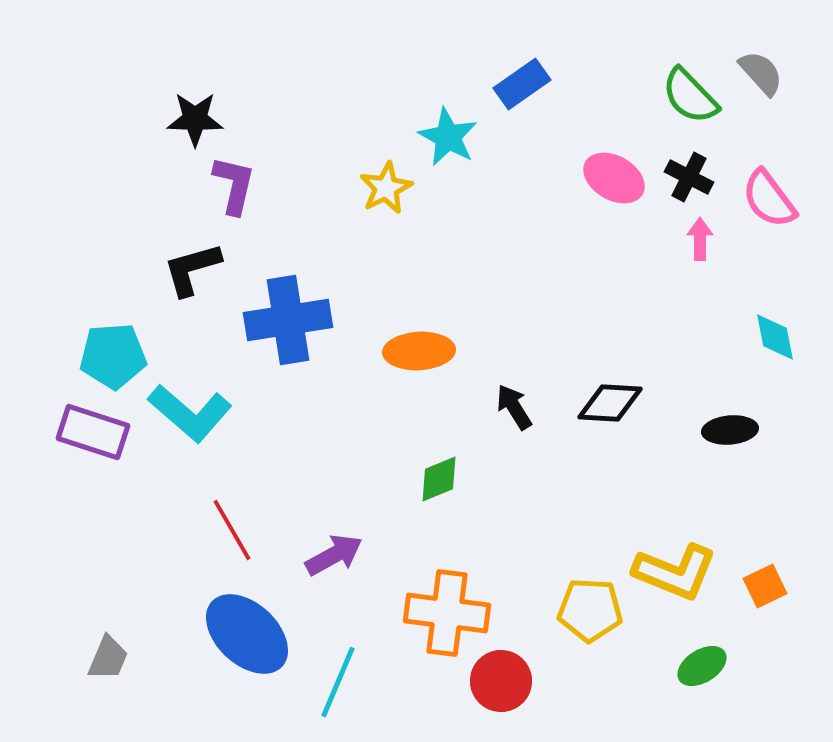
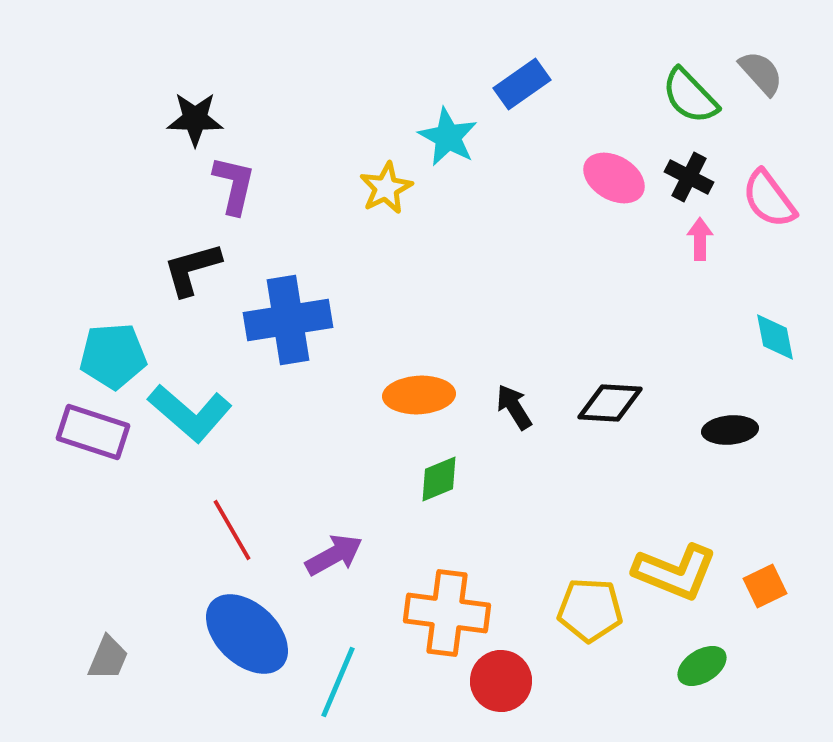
orange ellipse: moved 44 px down
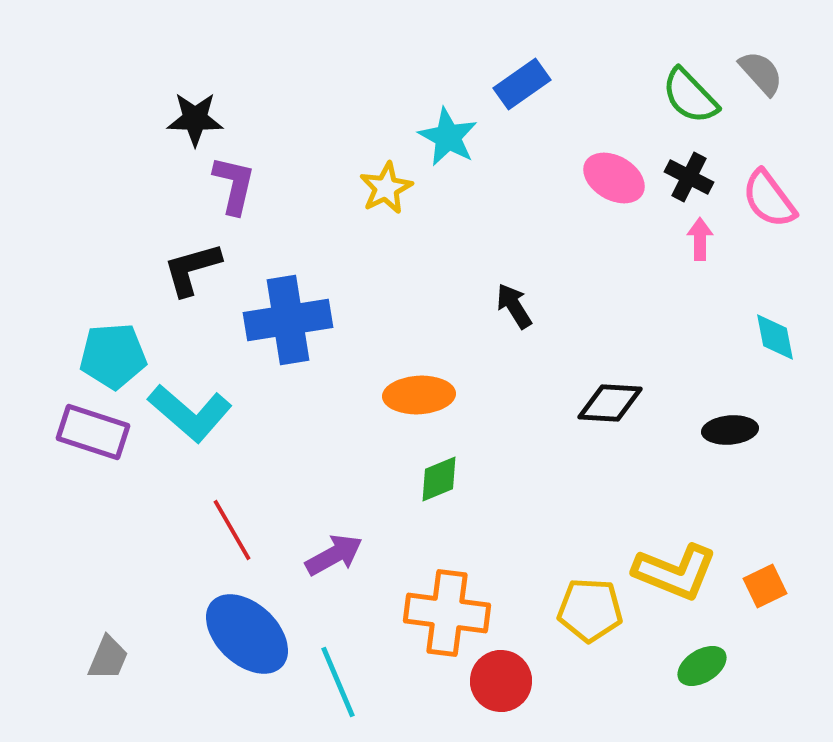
black arrow: moved 101 px up
cyan line: rotated 46 degrees counterclockwise
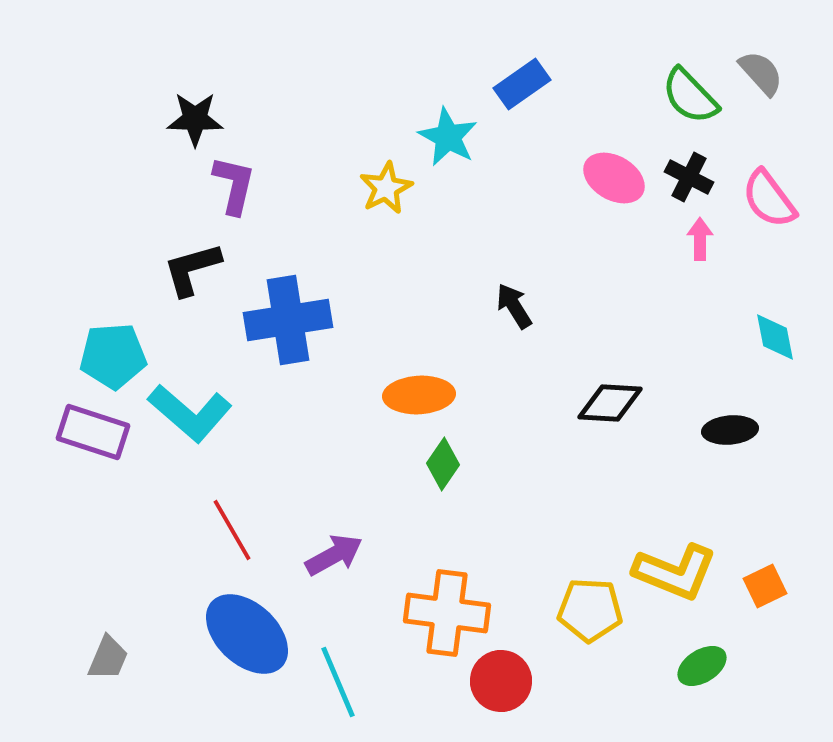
green diamond: moved 4 px right, 15 px up; rotated 33 degrees counterclockwise
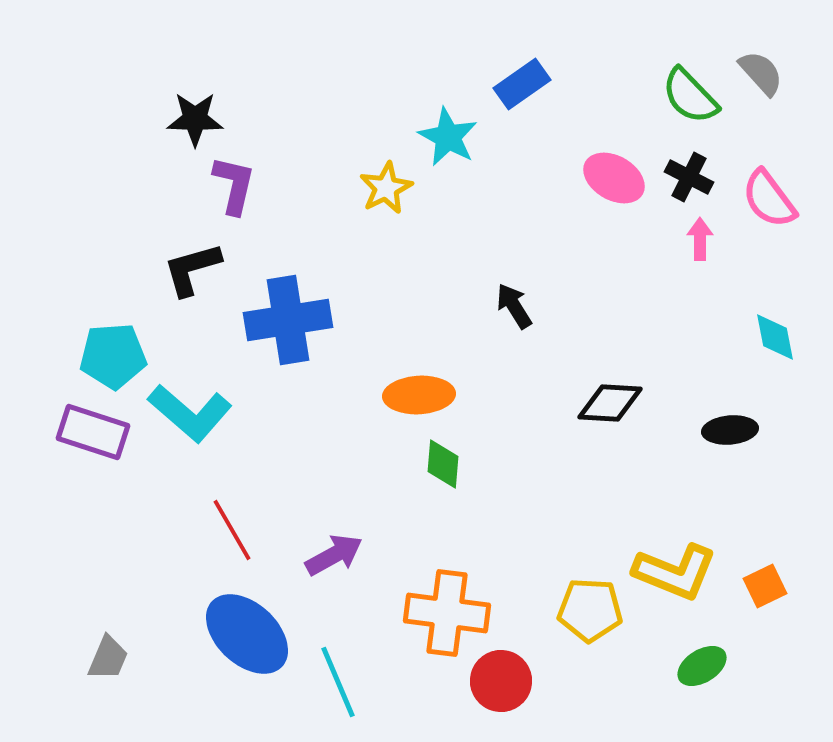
green diamond: rotated 30 degrees counterclockwise
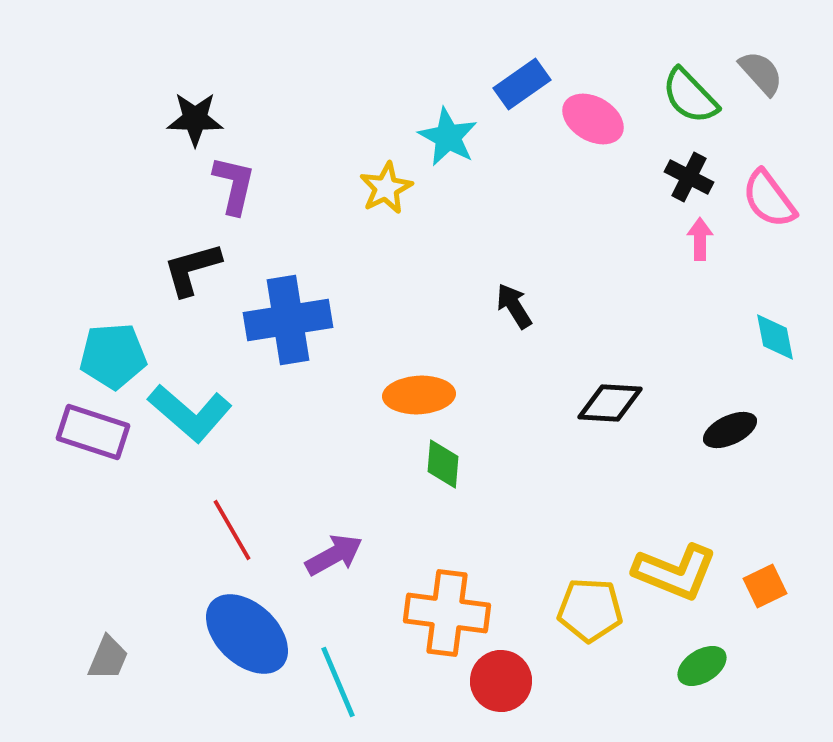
pink ellipse: moved 21 px left, 59 px up
black ellipse: rotated 20 degrees counterclockwise
